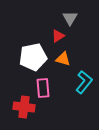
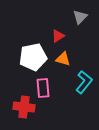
gray triangle: moved 10 px right, 1 px up; rotated 14 degrees clockwise
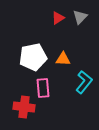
red triangle: moved 18 px up
orange triangle: rotated 14 degrees counterclockwise
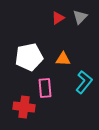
white pentagon: moved 4 px left
pink rectangle: moved 2 px right
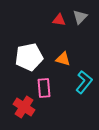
red triangle: moved 1 px right, 2 px down; rotated 40 degrees clockwise
orange triangle: rotated 14 degrees clockwise
pink rectangle: moved 1 px left
red cross: rotated 25 degrees clockwise
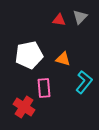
white pentagon: moved 2 px up
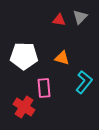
white pentagon: moved 5 px left, 1 px down; rotated 12 degrees clockwise
orange triangle: moved 1 px left, 1 px up
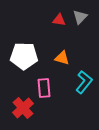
red cross: moved 1 px left, 1 px down; rotated 15 degrees clockwise
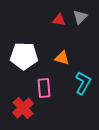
cyan L-shape: moved 1 px left, 1 px down; rotated 10 degrees counterclockwise
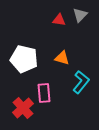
gray triangle: moved 2 px up
white pentagon: moved 3 px down; rotated 12 degrees clockwise
cyan L-shape: moved 2 px left, 1 px up; rotated 10 degrees clockwise
pink rectangle: moved 5 px down
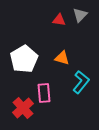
white pentagon: rotated 28 degrees clockwise
